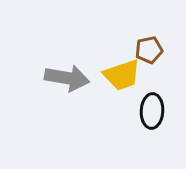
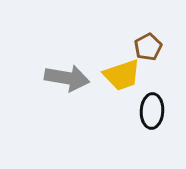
brown pentagon: moved 1 px left, 3 px up; rotated 16 degrees counterclockwise
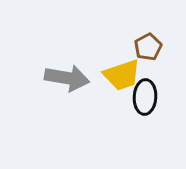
black ellipse: moved 7 px left, 14 px up
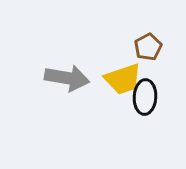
yellow trapezoid: moved 1 px right, 4 px down
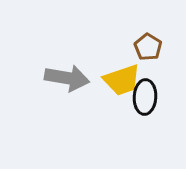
brown pentagon: rotated 12 degrees counterclockwise
yellow trapezoid: moved 1 px left, 1 px down
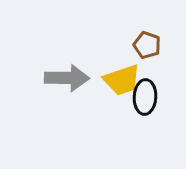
brown pentagon: moved 1 px left, 2 px up; rotated 12 degrees counterclockwise
gray arrow: rotated 9 degrees counterclockwise
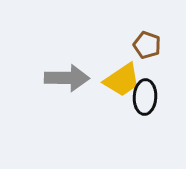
yellow trapezoid: rotated 15 degrees counterclockwise
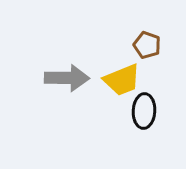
yellow trapezoid: rotated 12 degrees clockwise
black ellipse: moved 1 px left, 14 px down
